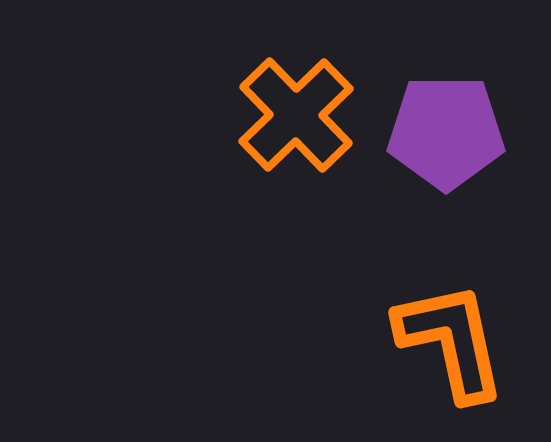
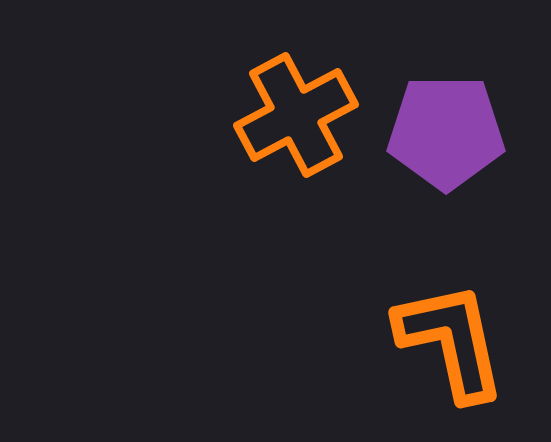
orange cross: rotated 16 degrees clockwise
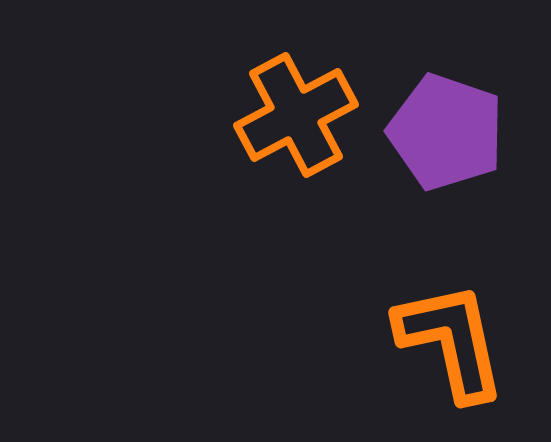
purple pentagon: rotated 19 degrees clockwise
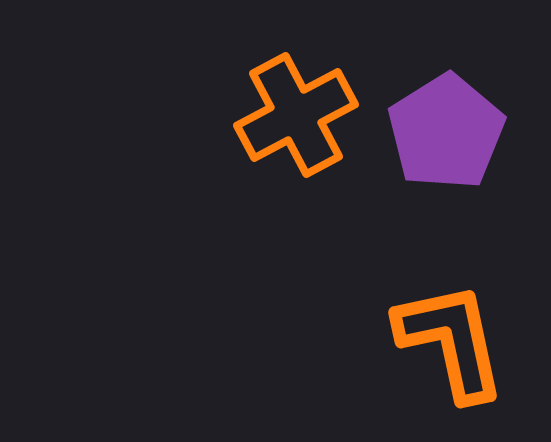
purple pentagon: rotated 21 degrees clockwise
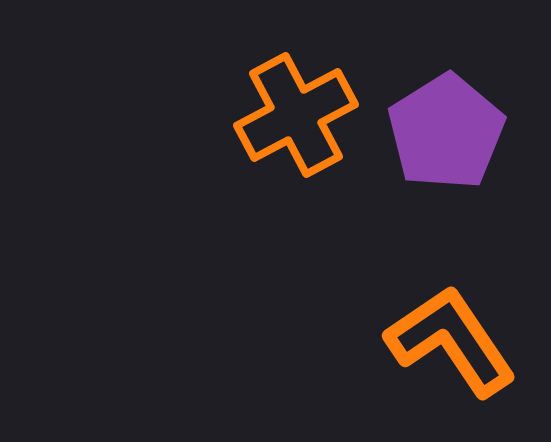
orange L-shape: rotated 22 degrees counterclockwise
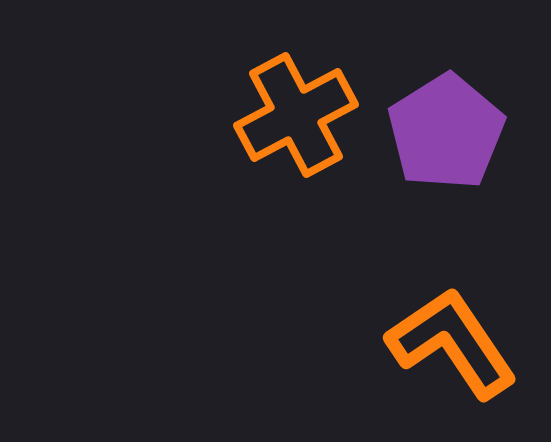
orange L-shape: moved 1 px right, 2 px down
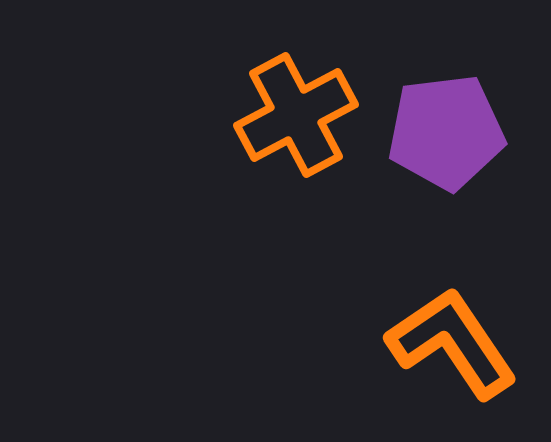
purple pentagon: rotated 25 degrees clockwise
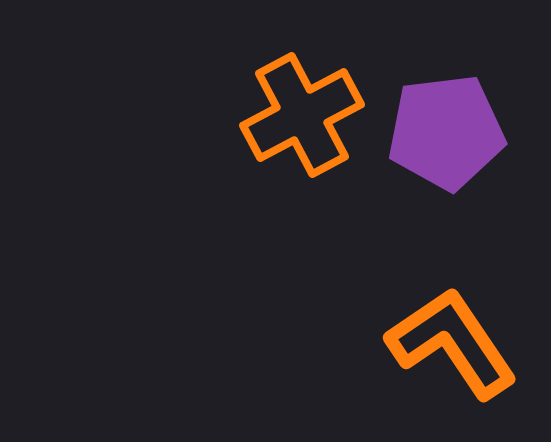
orange cross: moved 6 px right
